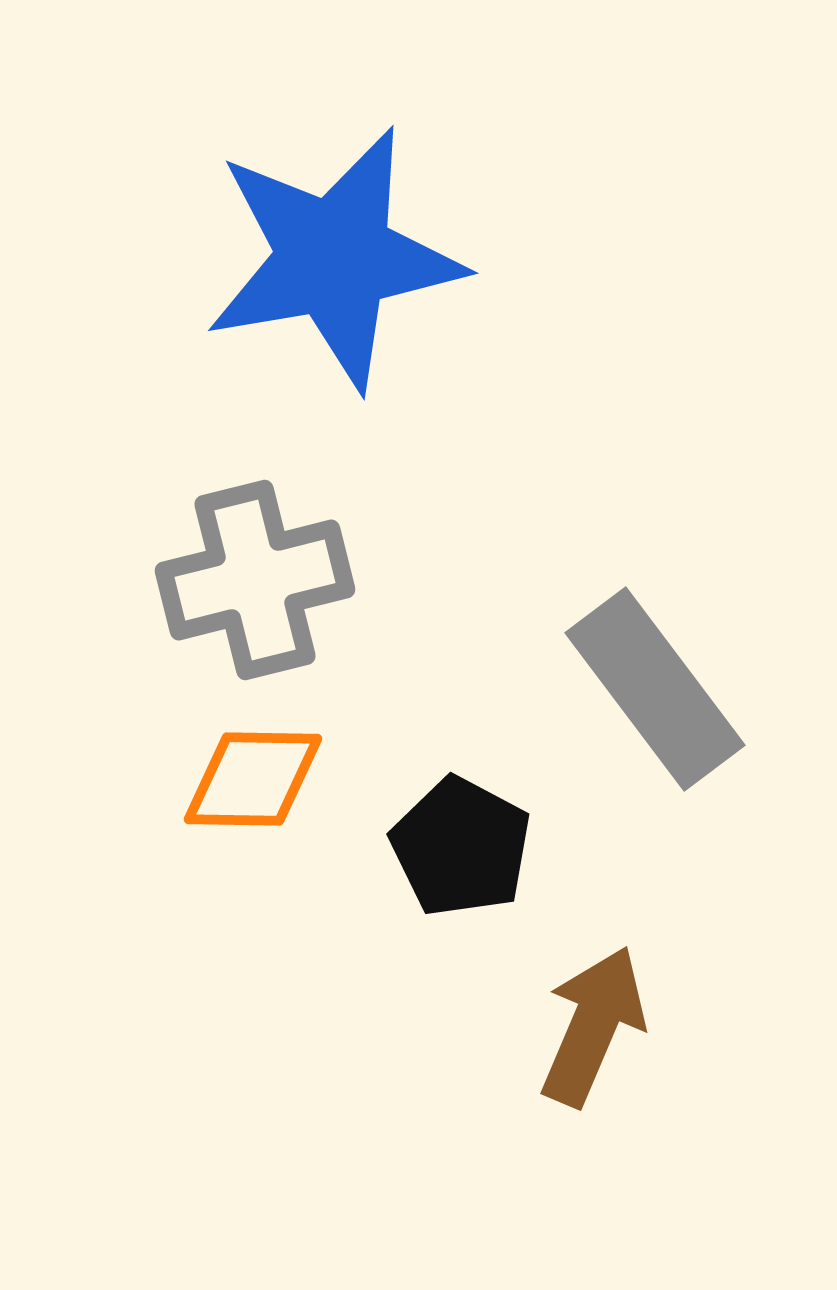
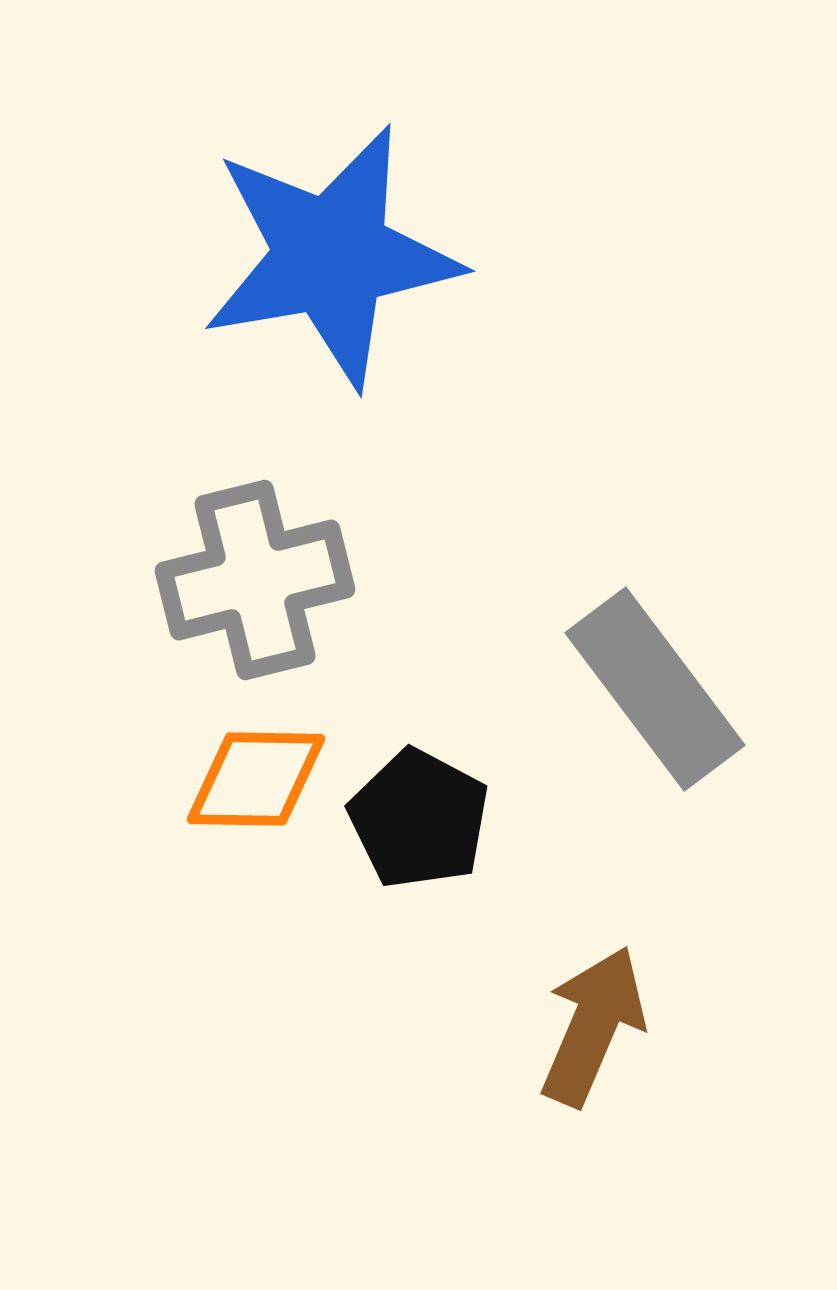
blue star: moved 3 px left, 2 px up
orange diamond: moved 3 px right
black pentagon: moved 42 px left, 28 px up
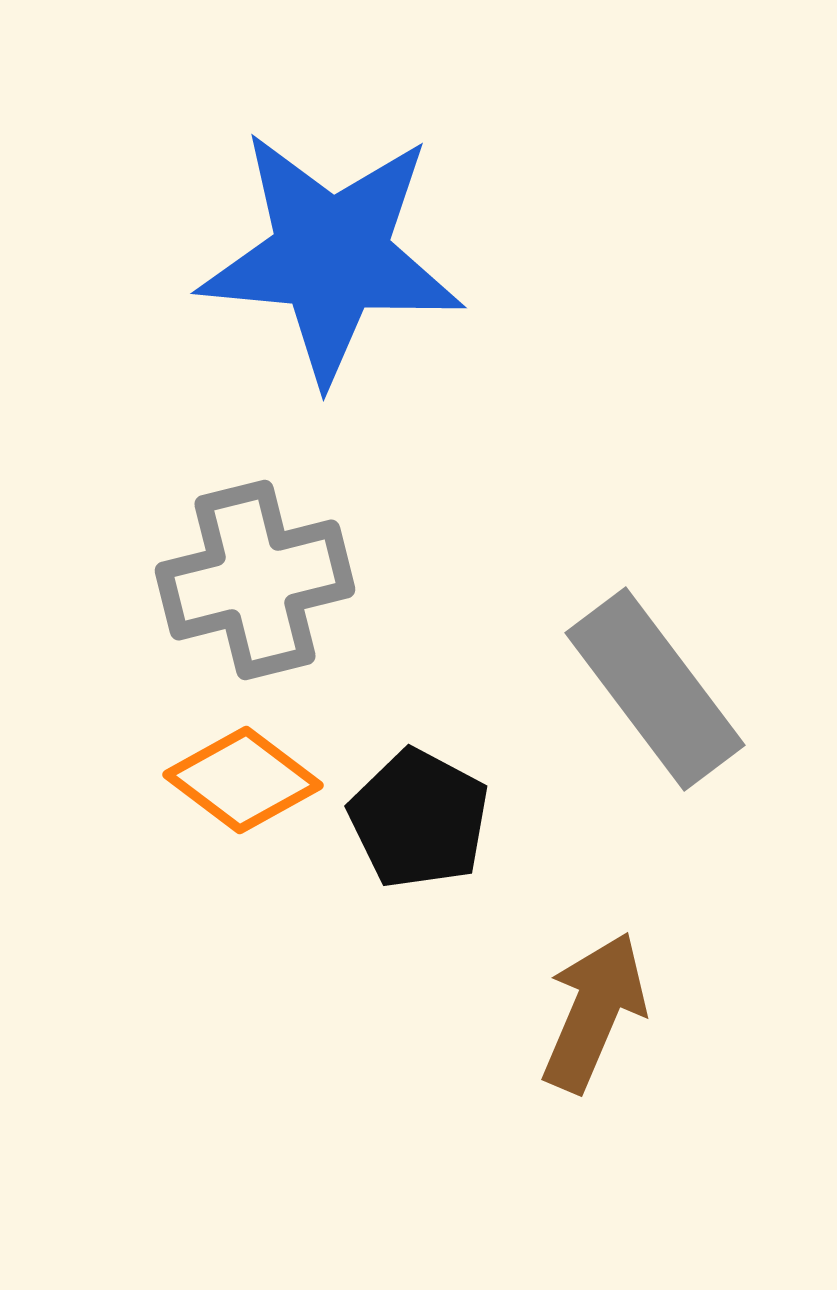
blue star: rotated 15 degrees clockwise
orange diamond: moved 13 px left, 1 px down; rotated 36 degrees clockwise
brown arrow: moved 1 px right, 14 px up
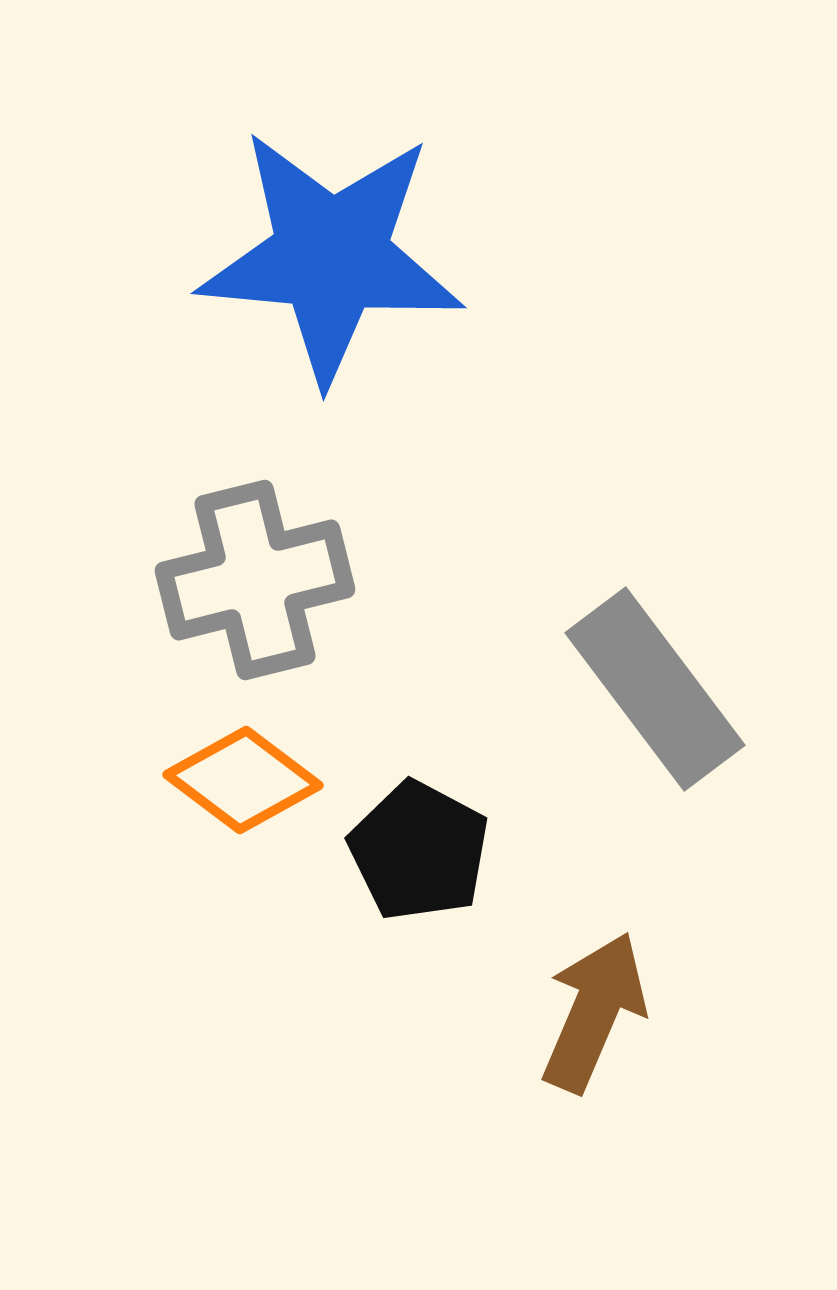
black pentagon: moved 32 px down
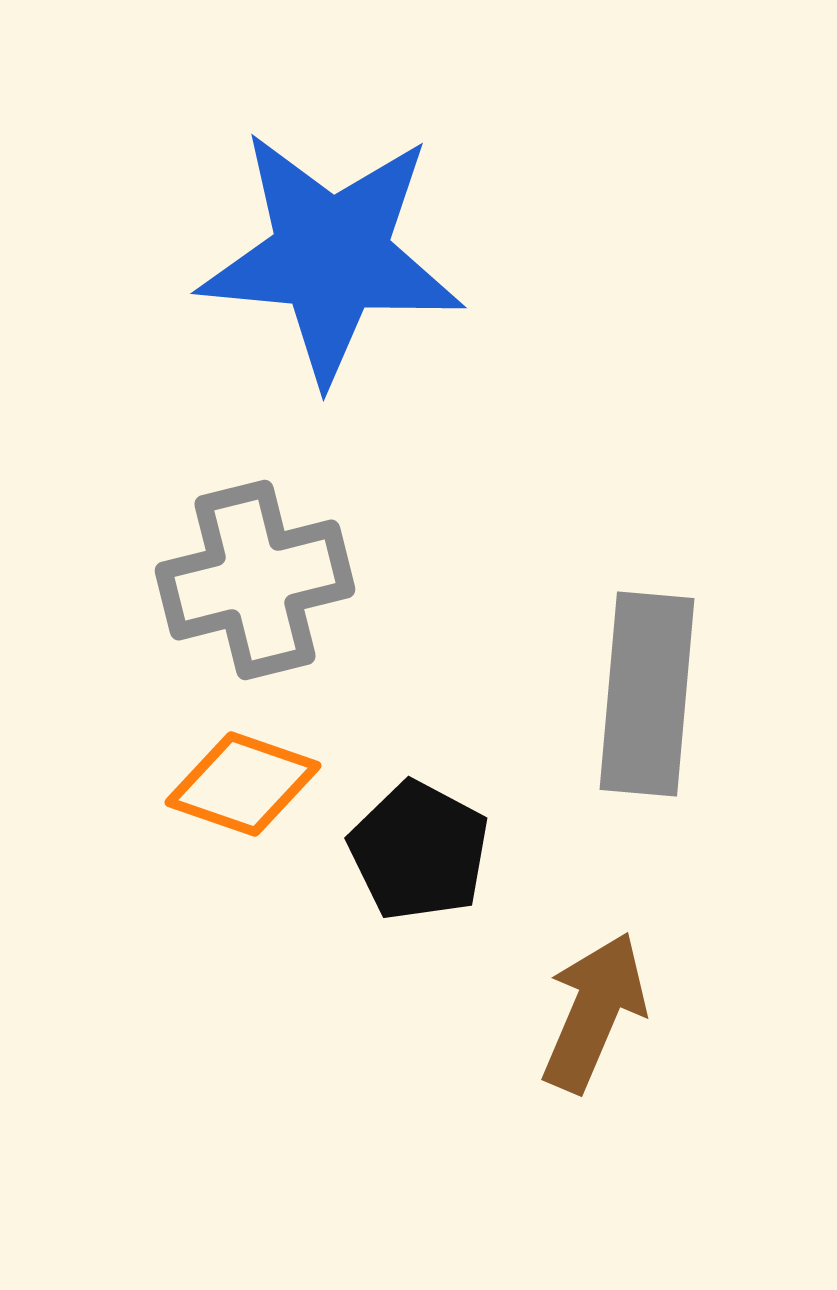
gray rectangle: moved 8 px left, 5 px down; rotated 42 degrees clockwise
orange diamond: moved 4 px down; rotated 18 degrees counterclockwise
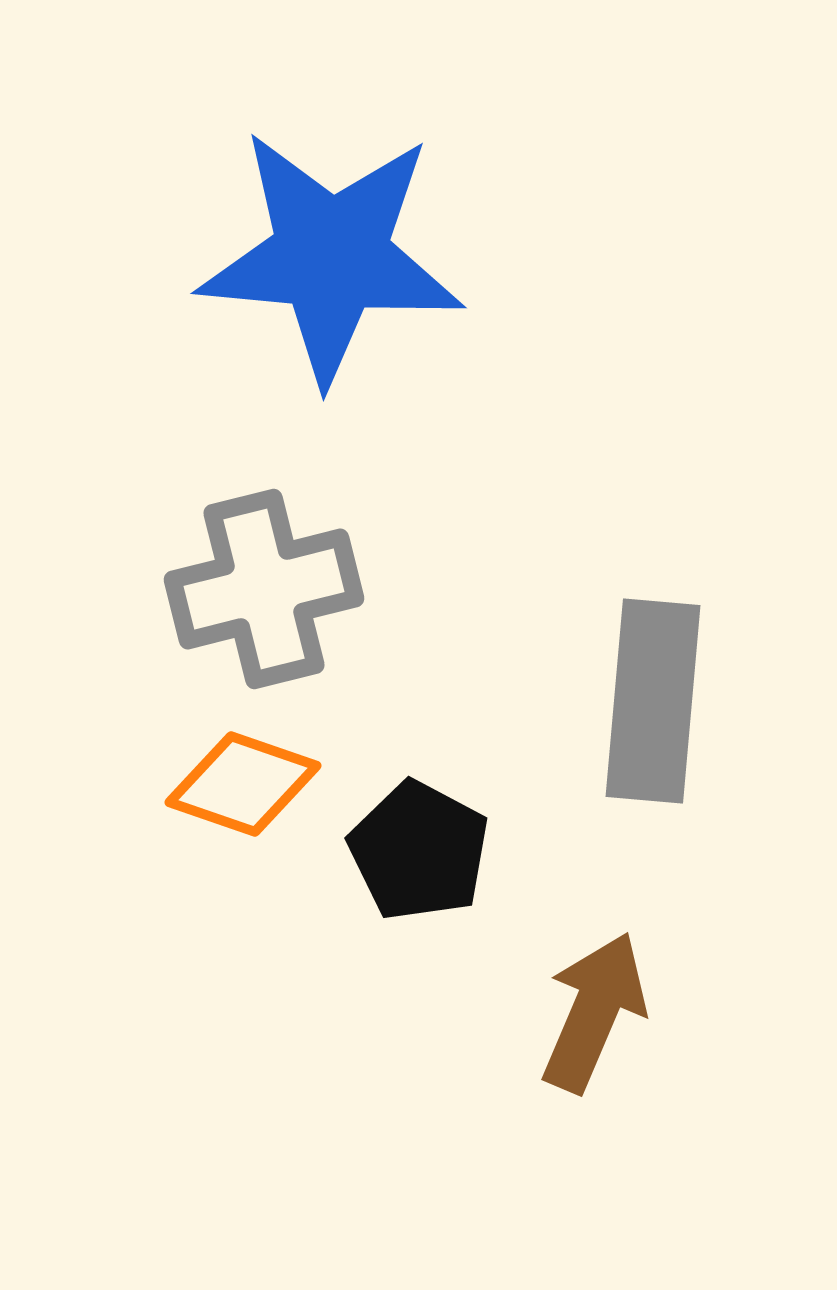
gray cross: moved 9 px right, 9 px down
gray rectangle: moved 6 px right, 7 px down
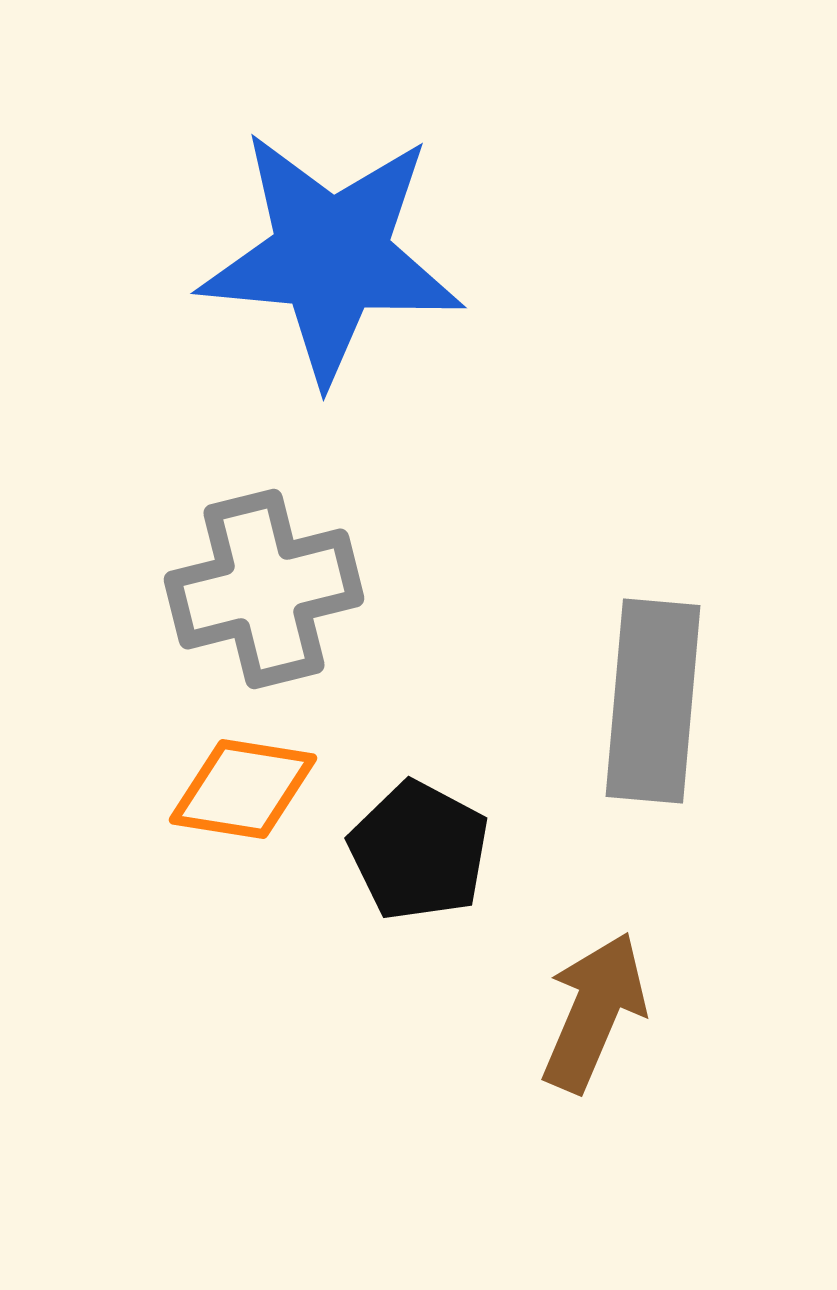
orange diamond: moved 5 px down; rotated 10 degrees counterclockwise
